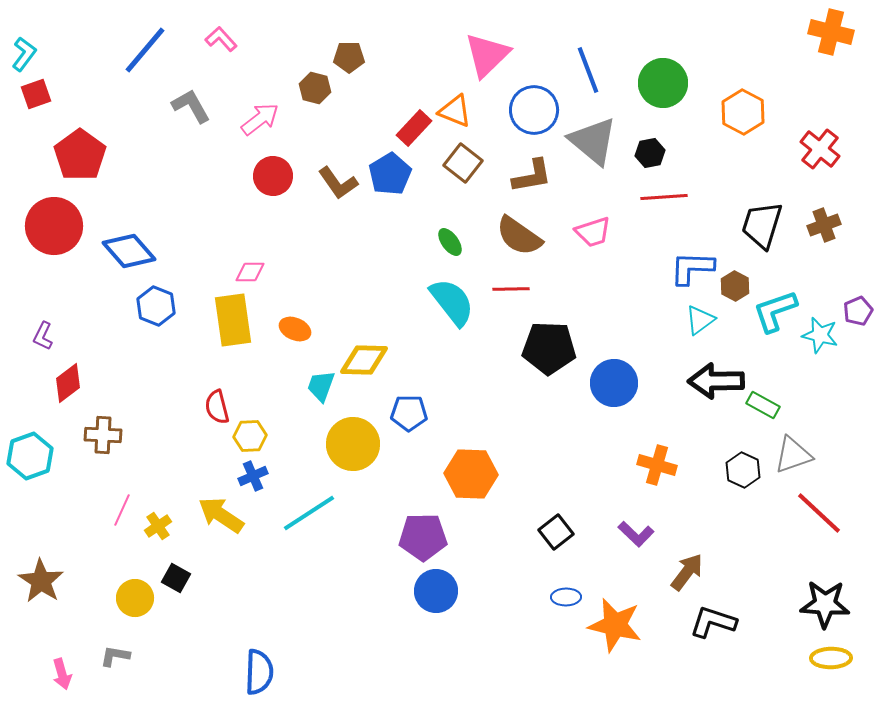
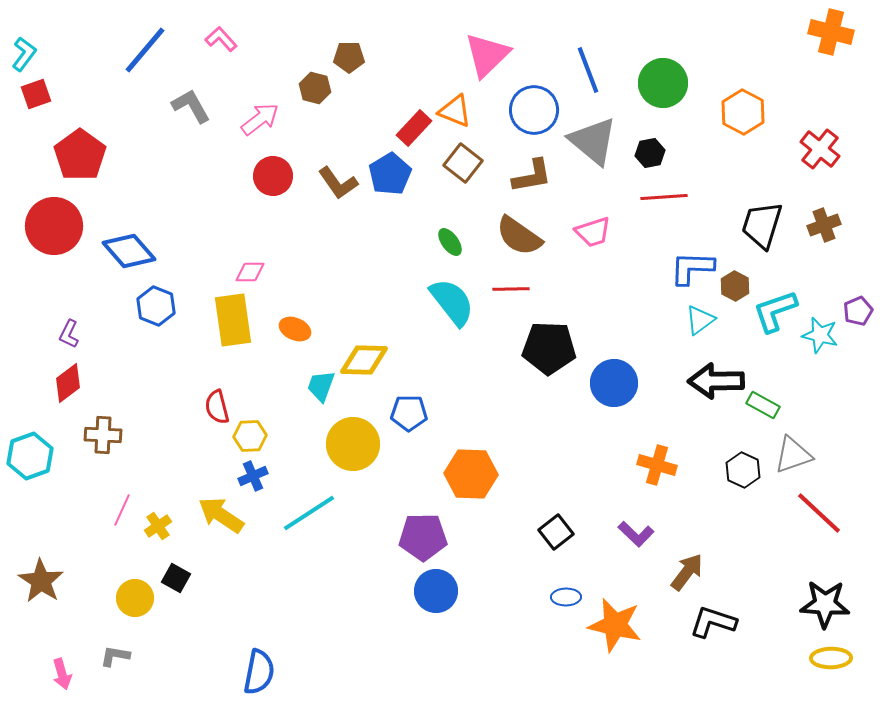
purple L-shape at (43, 336): moved 26 px right, 2 px up
blue semicircle at (259, 672): rotated 9 degrees clockwise
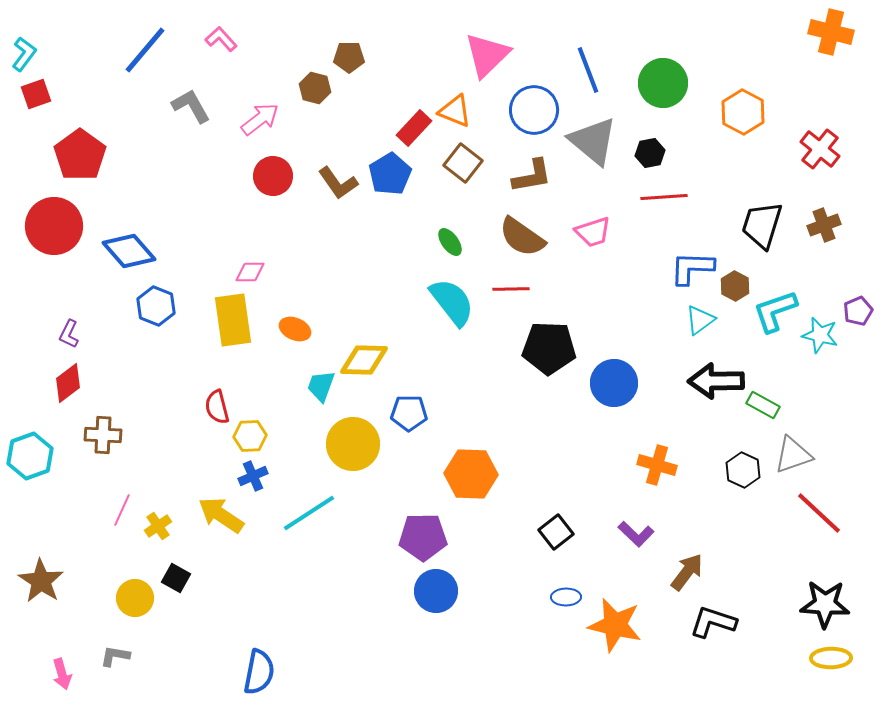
brown semicircle at (519, 236): moved 3 px right, 1 px down
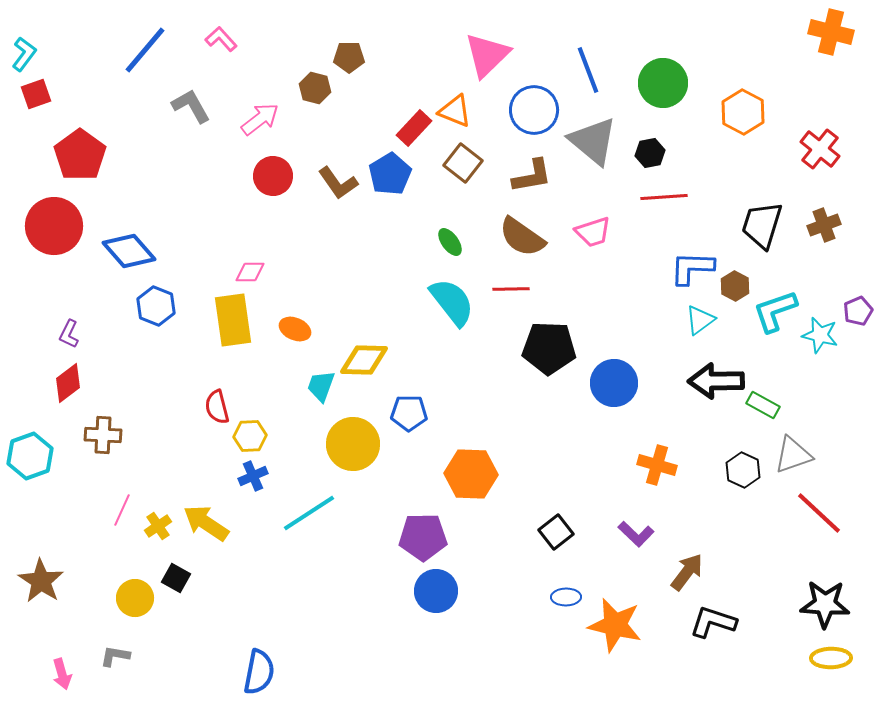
yellow arrow at (221, 515): moved 15 px left, 8 px down
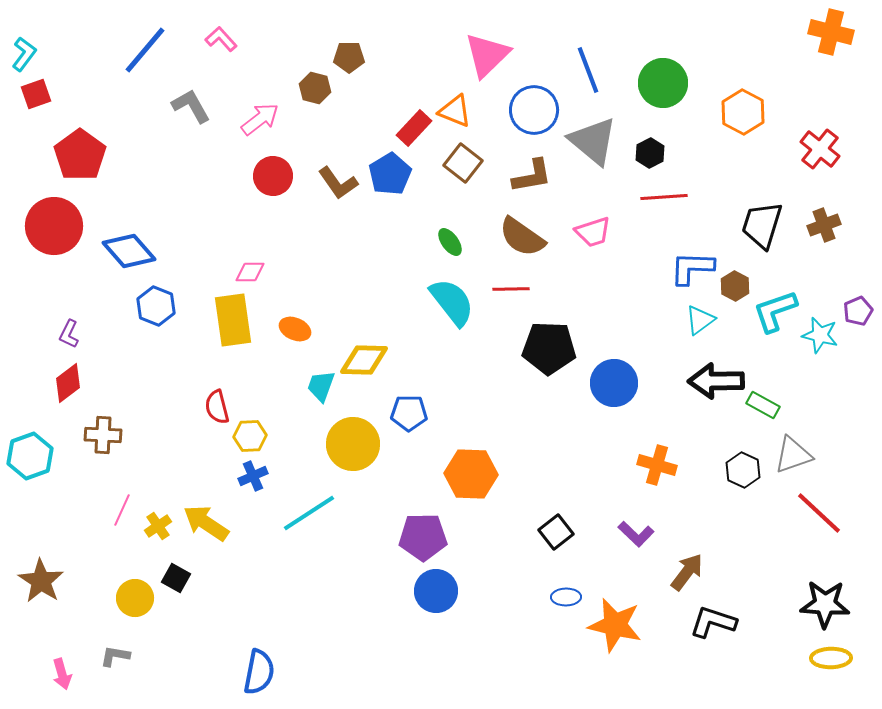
black hexagon at (650, 153): rotated 16 degrees counterclockwise
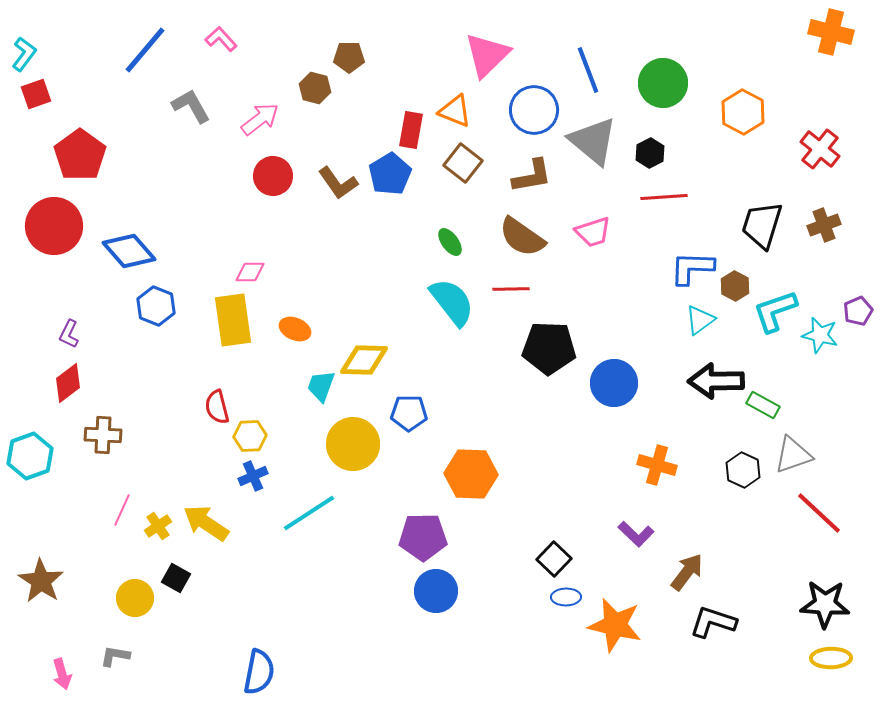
red rectangle at (414, 128): moved 3 px left, 2 px down; rotated 33 degrees counterclockwise
black square at (556, 532): moved 2 px left, 27 px down; rotated 8 degrees counterclockwise
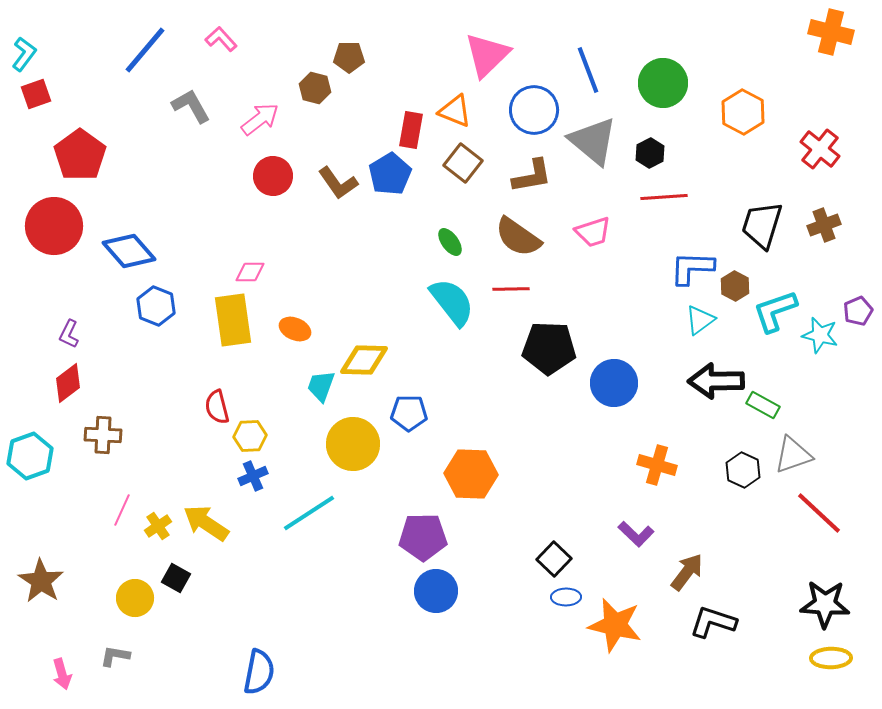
brown semicircle at (522, 237): moved 4 px left
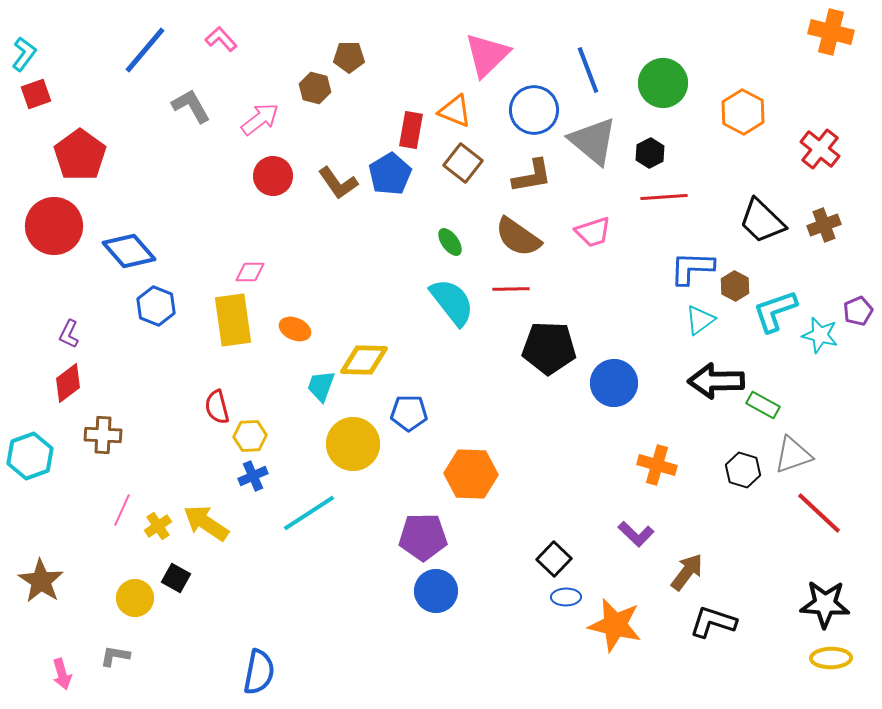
black trapezoid at (762, 225): moved 4 px up; rotated 63 degrees counterclockwise
black hexagon at (743, 470): rotated 8 degrees counterclockwise
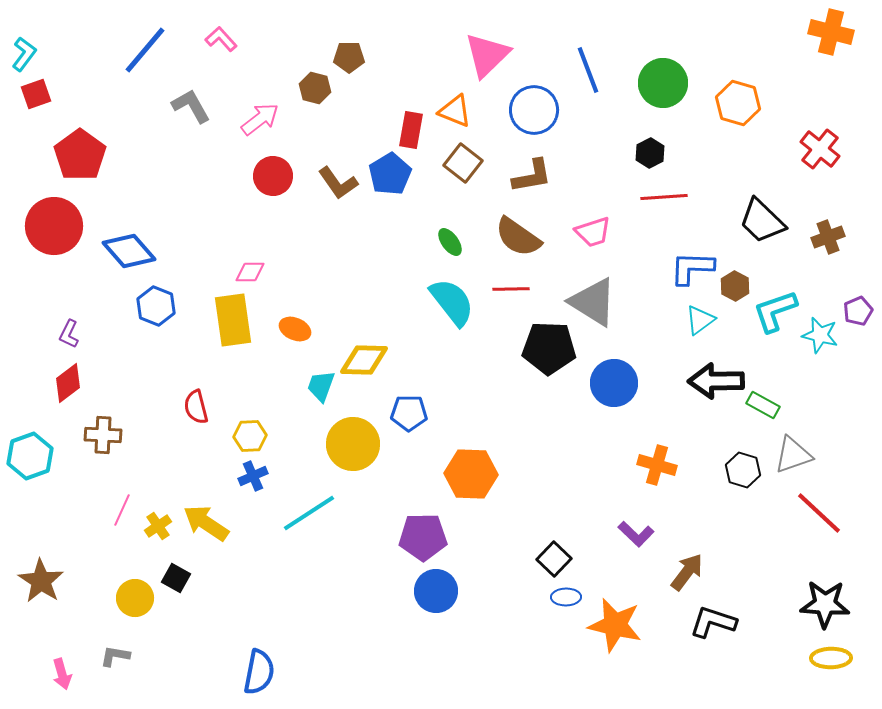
orange hexagon at (743, 112): moved 5 px left, 9 px up; rotated 12 degrees counterclockwise
gray triangle at (593, 141): moved 161 px down; rotated 8 degrees counterclockwise
brown cross at (824, 225): moved 4 px right, 12 px down
red semicircle at (217, 407): moved 21 px left
